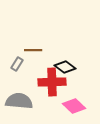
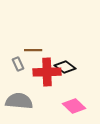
gray rectangle: moved 1 px right; rotated 56 degrees counterclockwise
red cross: moved 5 px left, 10 px up
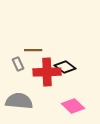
pink diamond: moved 1 px left
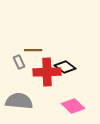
gray rectangle: moved 1 px right, 2 px up
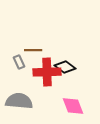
pink diamond: rotated 25 degrees clockwise
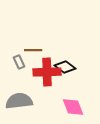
gray semicircle: rotated 12 degrees counterclockwise
pink diamond: moved 1 px down
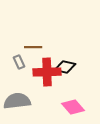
brown line: moved 3 px up
black diamond: rotated 25 degrees counterclockwise
gray semicircle: moved 2 px left
pink diamond: rotated 20 degrees counterclockwise
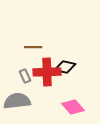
gray rectangle: moved 6 px right, 14 px down
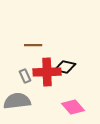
brown line: moved 2 px up
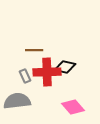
brown line: moved 1 px right, 5 px down
